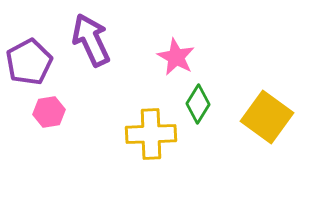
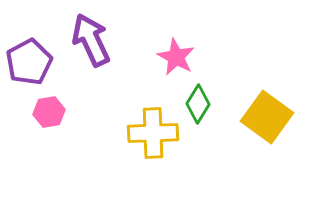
yellow cross: moved 2 px right, 1 px up
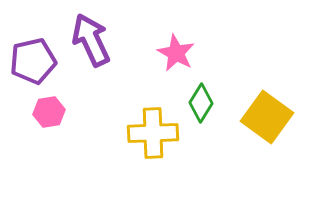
pink star: moved 4 px up
purple pentagon: moved 4 px right, 1 px up; rotated 15 degrees clockwise
green diamond: moved 3 px right, 1 px up
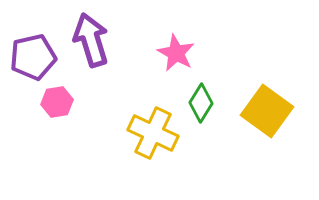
purple arrow: rotated 8 degrees clockwise
purple pentagon: moved 4 px up
pink hexagon: moved 8 px right, 10 px up
yellow square: moved 6 px up
yellow cross: rotated 27 degrees clockwise
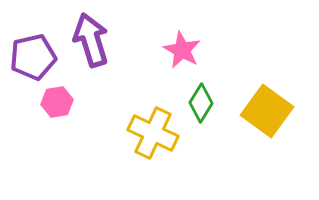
pink star: moved 6 px right, 3 px up
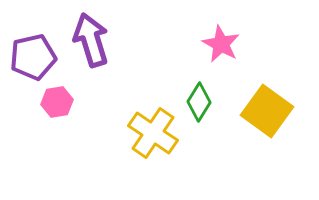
pink star: moved 39 px right, 6 px up
green diamond: moved 2 px left, 1 px up
yellow cross: rotated 9 degrees clockwise
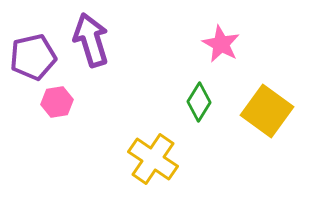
yellow cross: moved 26 px down
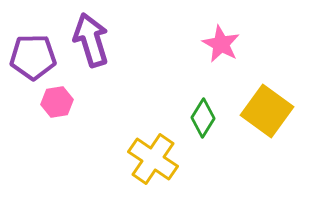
purple pentagon: rotated 12 degrees clockwise
green diamond: moved 4 px right, 16 px down
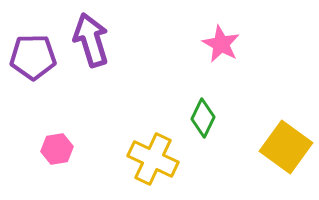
pink hexagon: moved 47 px down
yellow square: moved 19 px right, 36 px down
green diamond: rotated 6 degrees counterclockwise
yellow cross: rotated 9 degrees counterclockwise
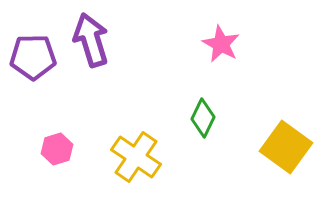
pink hexagon: rotated 8 degrees counterclockwise
yellow cross: moved 17 px left, 2 px up; rotated 9 degrees clockwise
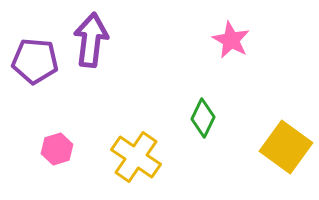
purple arrow: rotated 24 degrees clockwise
pink star: moved 10 px right, 4 px up
purple pentagon: moved 2 px right, 4 px down; rotated 6 degrees clockwise
